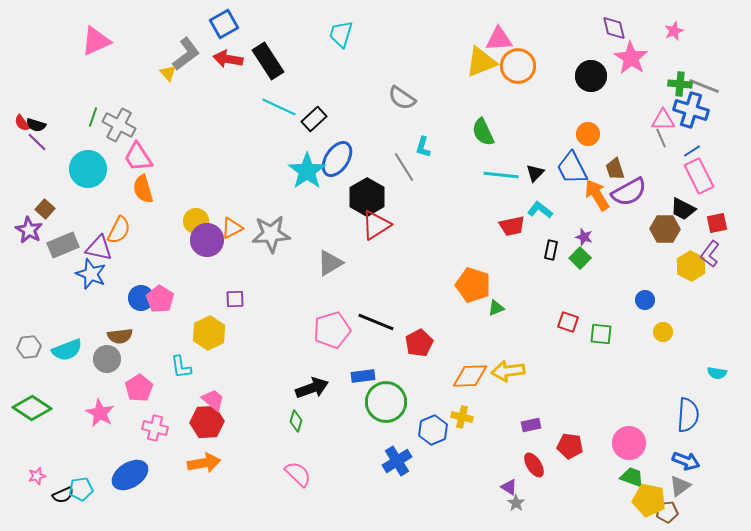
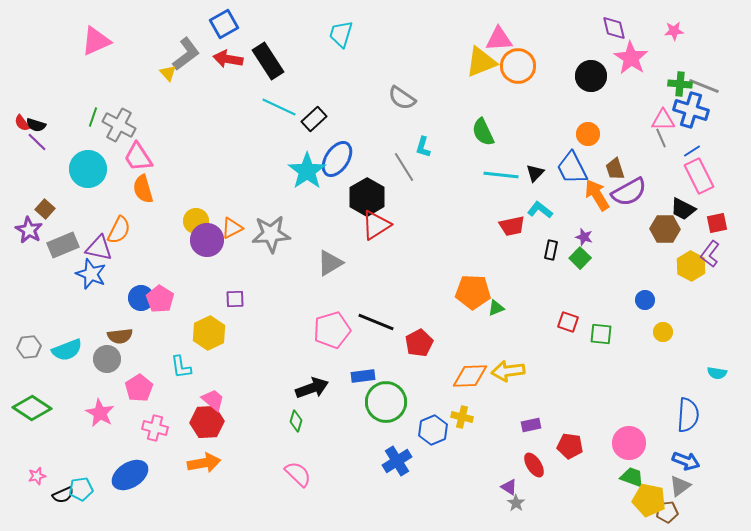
pink star at (674, 31): rotated 18 degrees clockwise
orange pentagon at (473, 285): moved 7 px down; rotated 16 degrees counterclockwise
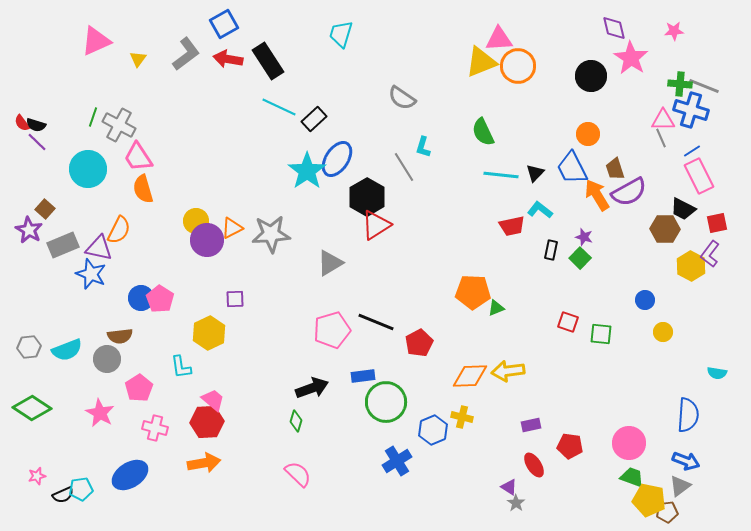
yellow triangle at (168, 73): moved 30 px left, 14 px up; rotated 18 degrees clockwise
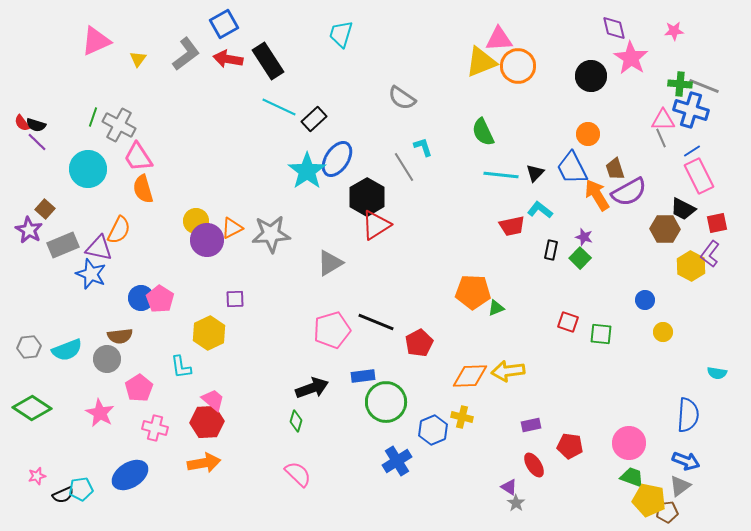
cyan L-shape at (423, 147): rotated 145 degrees clockwise
